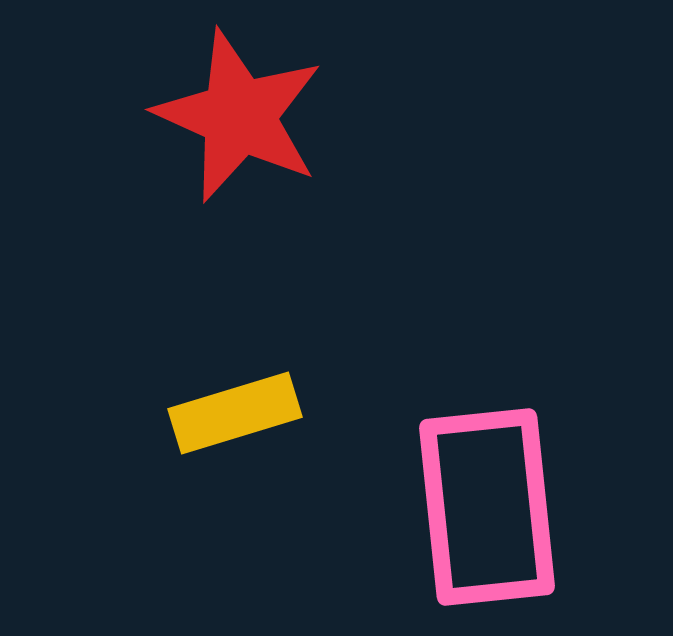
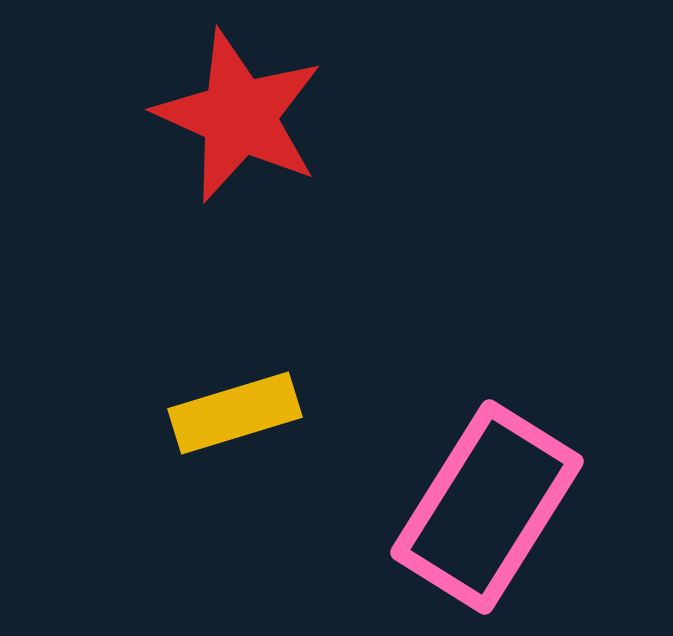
pink rectangle: rotated 38 degrees clockwise
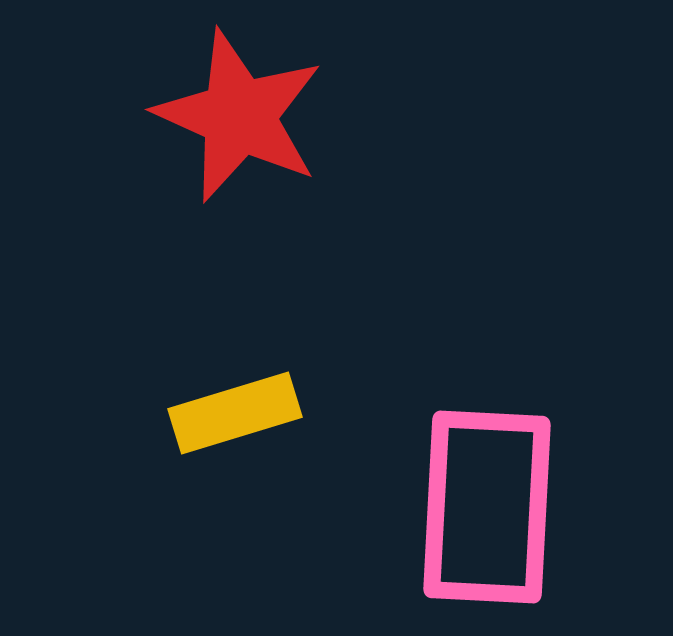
pink rectangle: rotated 29 degrees counterclockwise
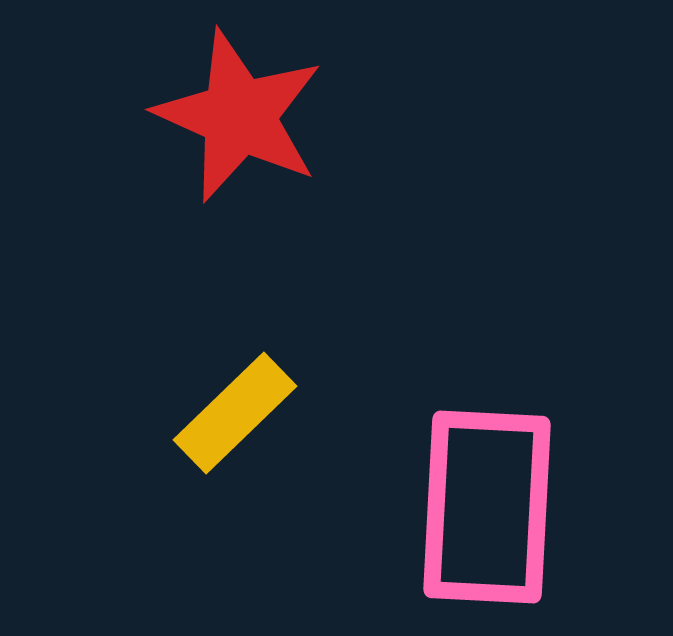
yellow rectangle: rotated 27 degrees counterclockwise
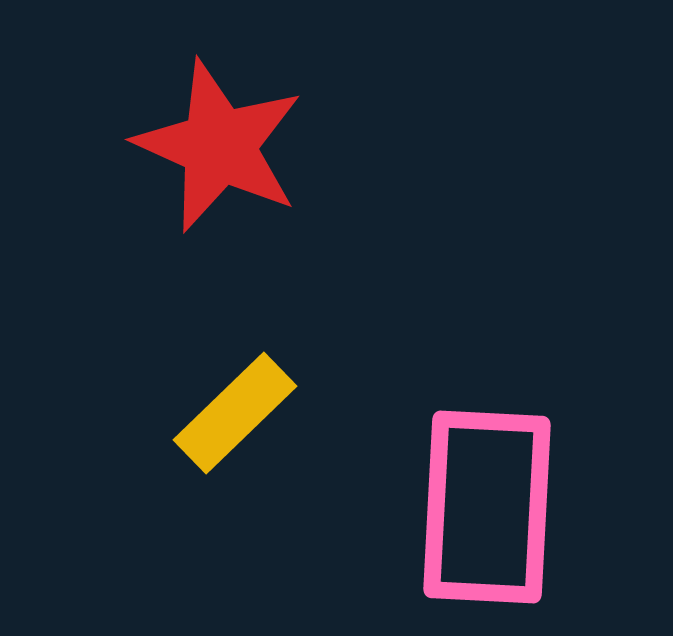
red star: moved 20 px left, 30 px down
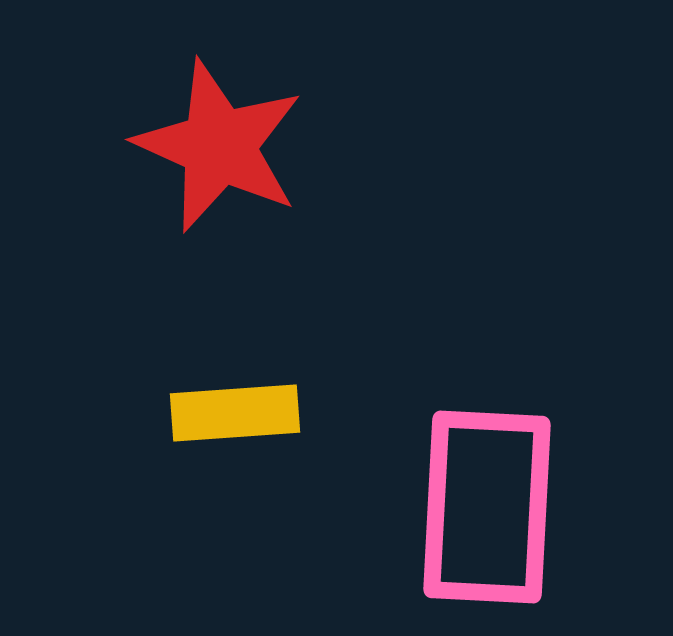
yellow rectangle: rotated 40 degrees clockwise
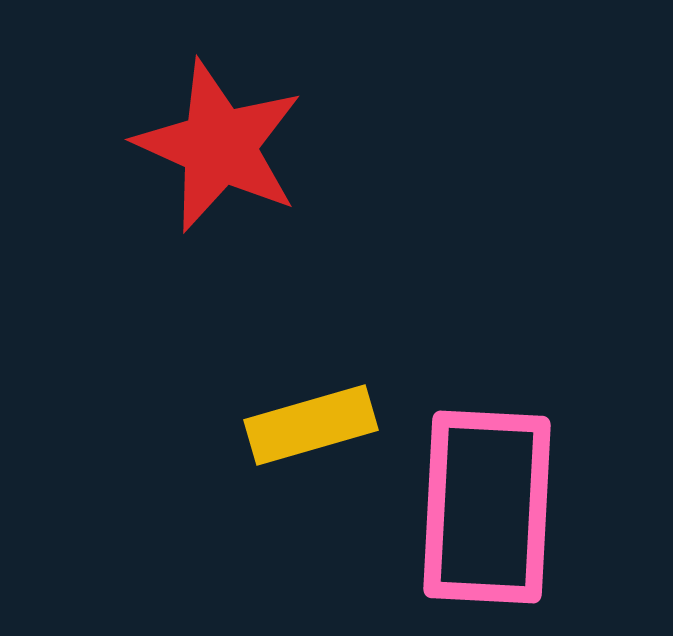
yellow rectangle: moved 76 px right, 12 px down; rotated 12 degrees counterclockwise
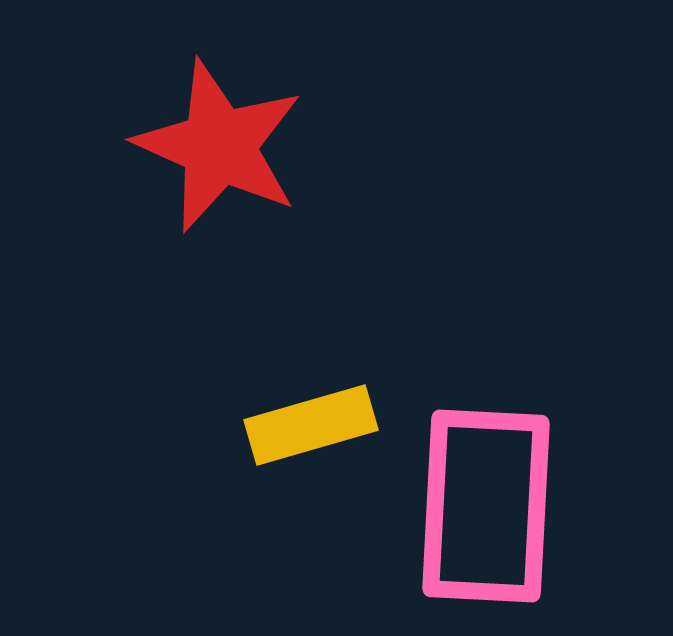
pink rectangle: moved 1 px left, 1 px up
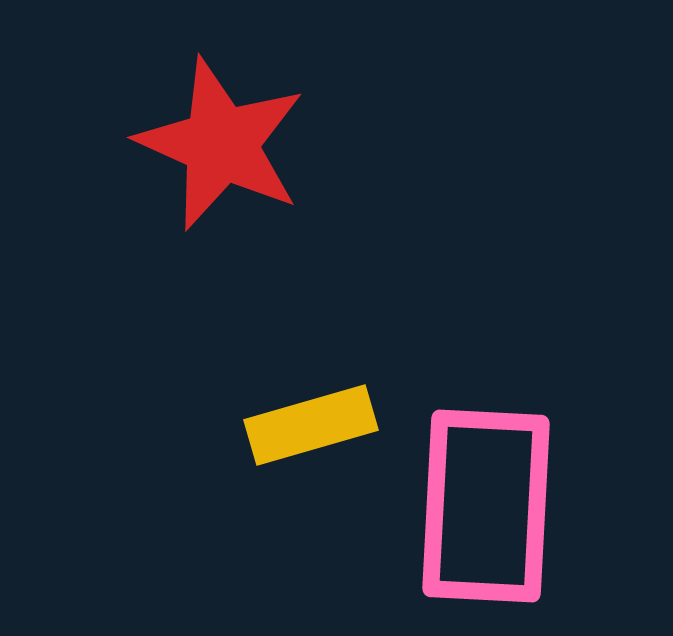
red star: moved 2 px right, 2 px up
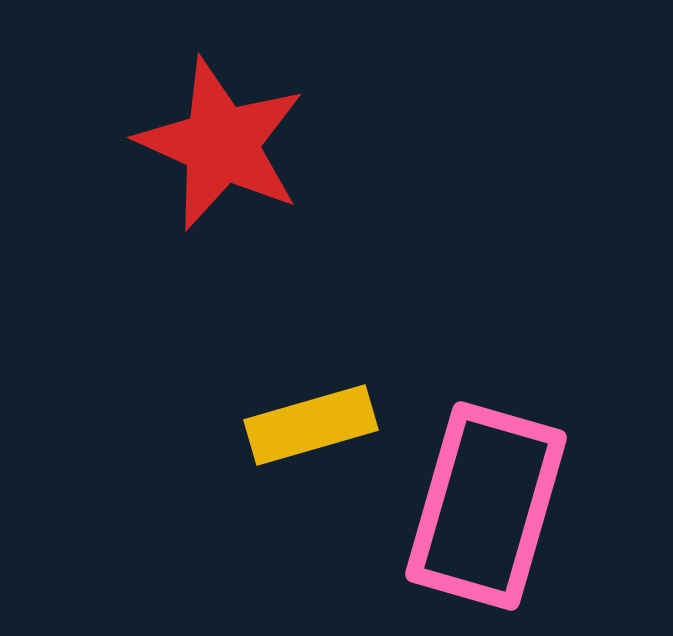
pink rectangle: rotated 13 degrees clockwise
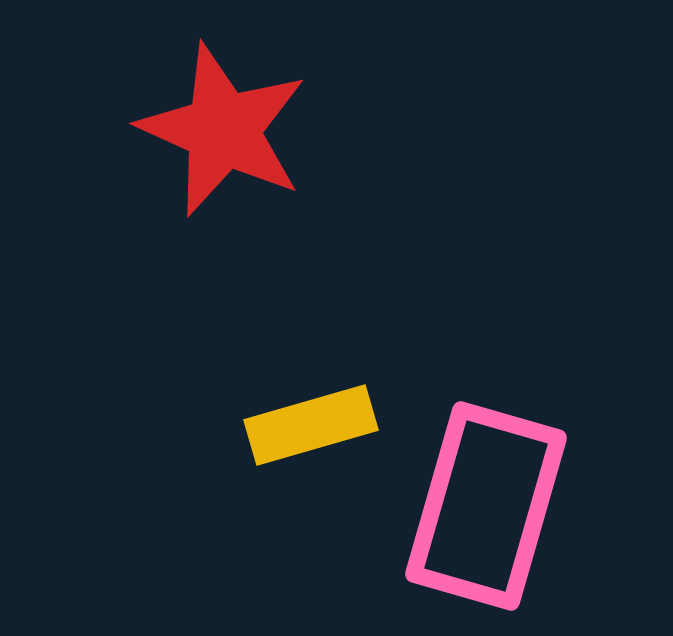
red star: moved 2 px right, 14 px up
